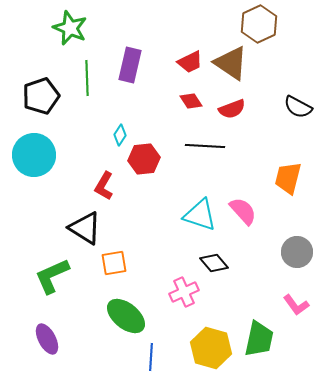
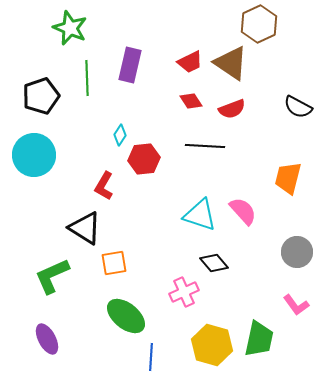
yellow hexagon: moved 1 px right, 3 px up
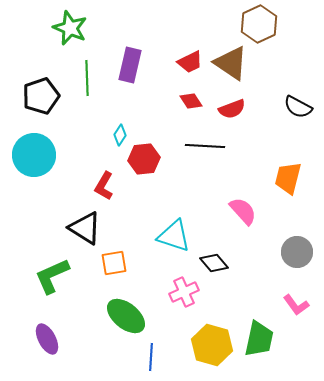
cyan triangle: moved 26 px left, 21 px down
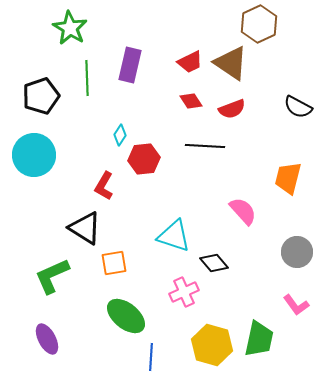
green star: rotated 8 degrees clockwise
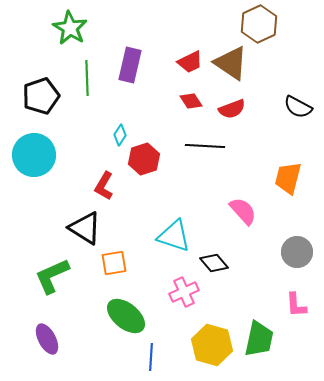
red hexagon: rotated 12 degrees counterclockwise
pink L-shape: rotated 32 degrees clockwise
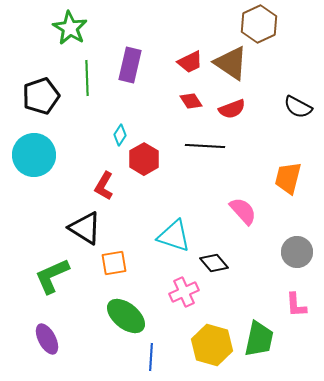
red hexagon: rotated 12 degrees counterclockwise
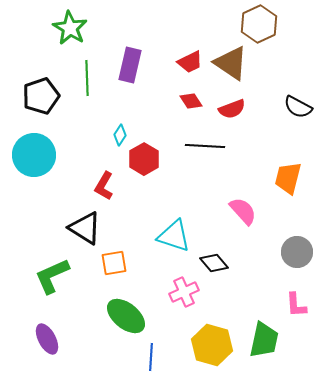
green trapezoid: moved 5 px right, 1 px down
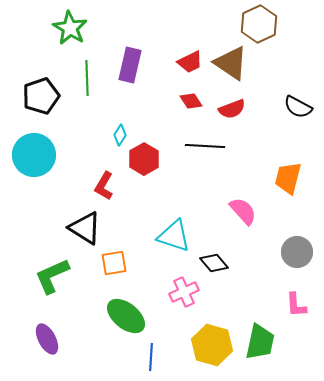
green trapezoid: moved 4 px left, 2 px down
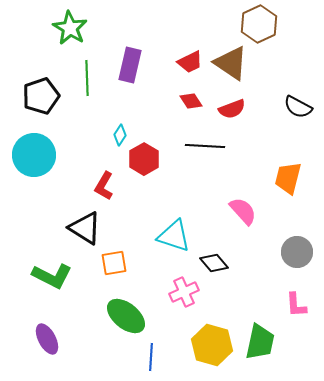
green L-shape: rotated 129 degrees counterclockwise
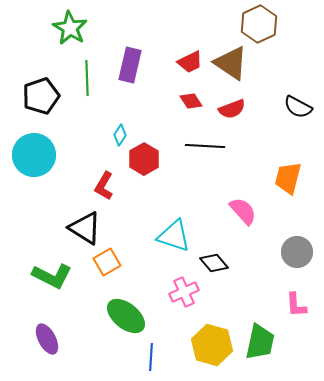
orange square: moved 7 px left, 1 px up; rotated 20 degrees counterclockwise
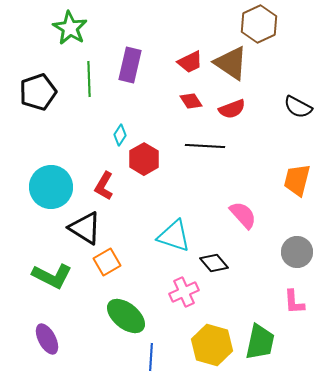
green line: moved 2 px right, 1 px down
black pentagon: moved 3 px left, 4 px up
cyan circle: moved 17 px right, 32 px down
orange trapezoid: moved 9 px right, 2 px down
pink semicircle: moved 4 px down
pink L-shape: moved 2 px left, 3 px up
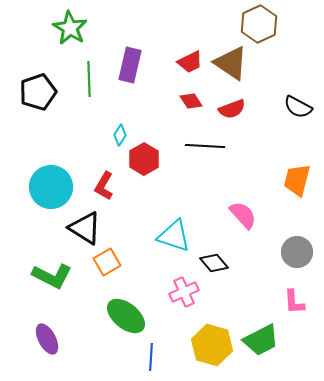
green trapezoid: moved 1 px right, 2 px up; rotated 51 degrees clockwise
